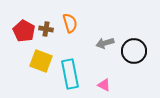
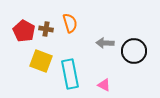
gray arrow: rotated 18 degrees clockwise
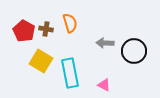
yellow square: rotated 10 degrees clockwise
cyan rectangle: moved 1 px up
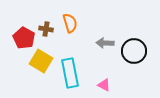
red pentagon: moved 7 px down
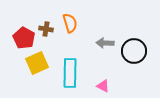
yellow square: moved 4 px left, 2 px down; rotated 35 degrees clockwise
cyan rectangle: rotated 12 degrees clockwise
pink triangle: moved 1 px left, 1 px down
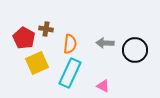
orange semicircle: moved 21 px down; rotated 24 degrees clockwise
black circle: moved 1 px right, 1 px up
cyan rectangle: rotated 24 degrees clockwise
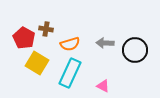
orange semicircle: rotated 66 degrees clockwise
yellow square: rotated 35 degrees counterclockwise
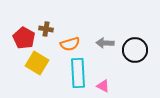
cyan rectangle: moved 8 px right; rotated 28 degrees counterclockwise
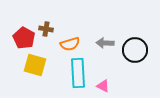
yellow square: moved 2 px left, 2 px down; rotated 15 degrees counterclockwise
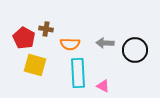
orange semicircle: rotated 18 degrees clockwise
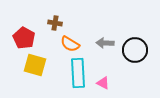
brown cross: moved 9 px right, 6 px up
orange semicircle: rotated 30 degrees clockwise
pink triangle: moved 3 px up
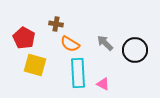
brown cross: moved 1 px right, 1 px down
gray arrow: rotated 42 degrees clockwise
pink triangle: moved 1 px down
